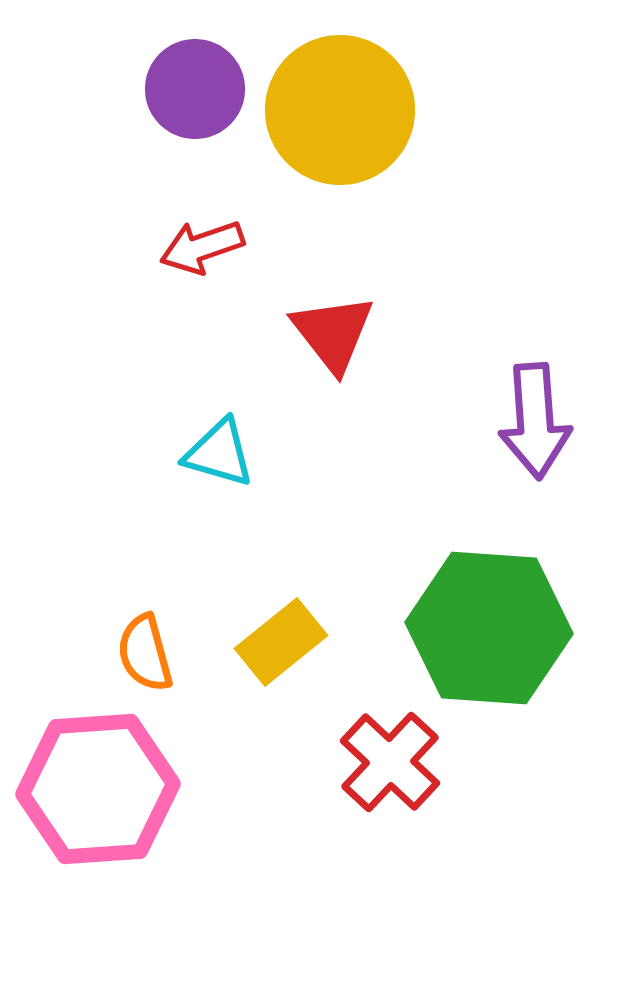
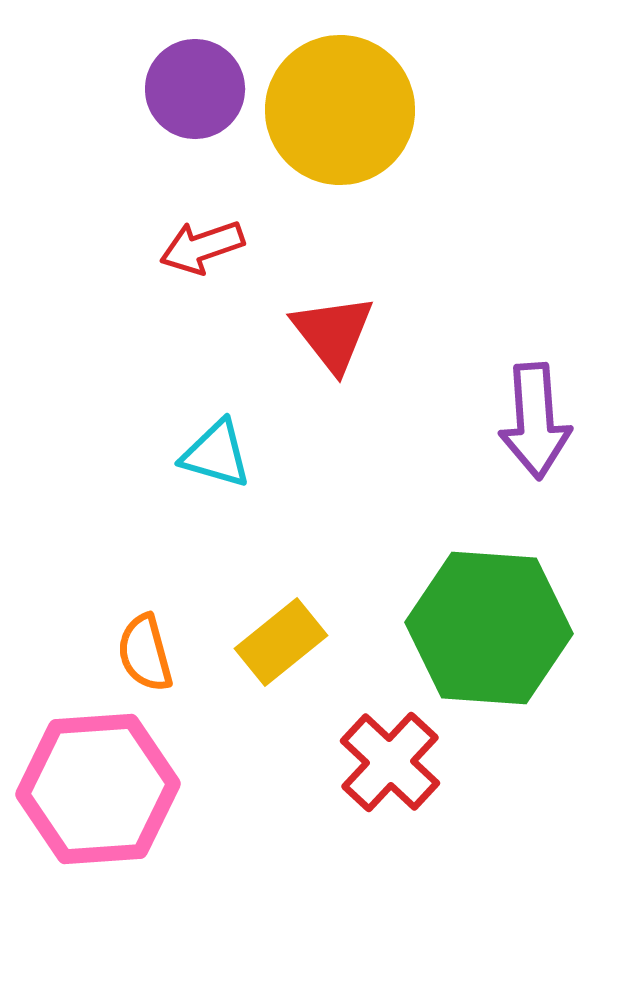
cyan triangle: moved 3 px left, 1 px down
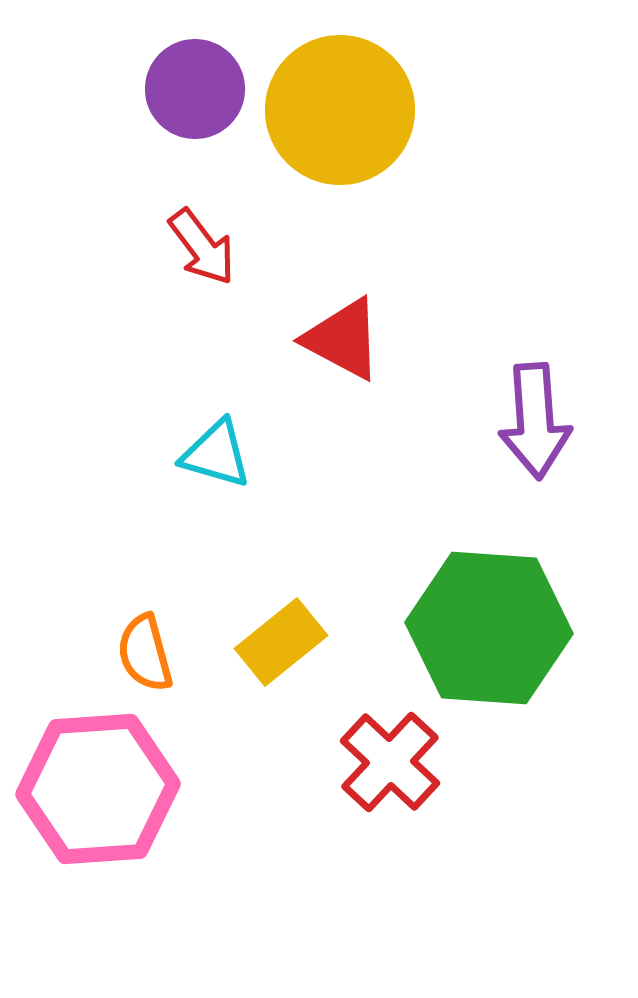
red arrow: rotated 108 degrees counterclockwise
red triangle: moved 10 px right, 6 px down; rotated 24 degrees counterclockwise
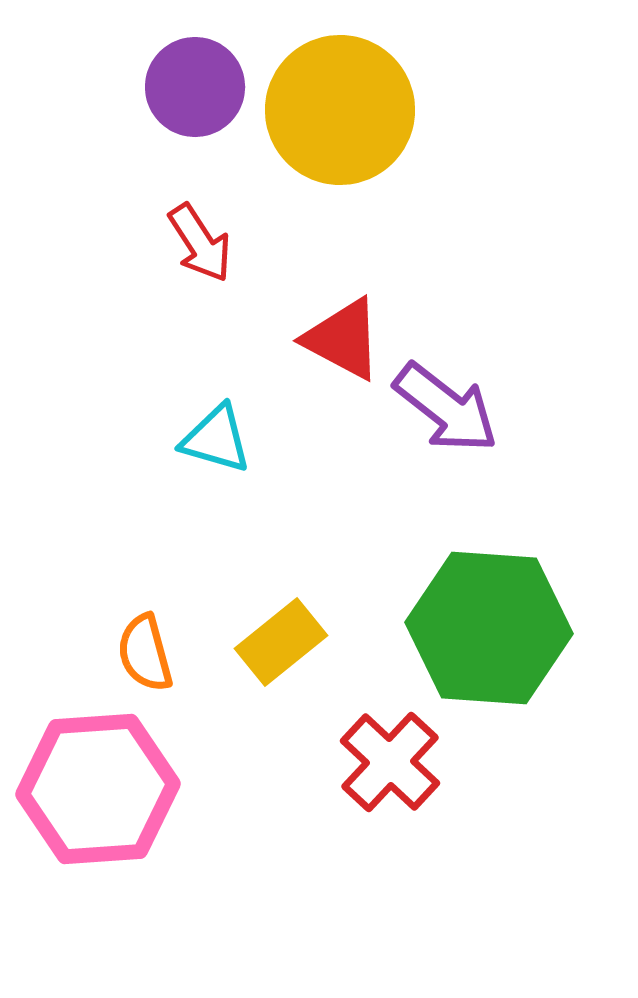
purple circle: moved 2 px up
red arrow: moved 2 px left, 4 px up; rotated 4 degrees clockwise
purple arrow: moved 89 px left, 13 px up; rotated 48 degrees counterclockwise
cyan triangle: moved 15 px up
